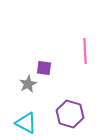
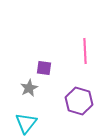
gray star: moved 1 px right, 4 px down
purple hexagon: moved 9 px right, 13 px up
cyan triangle: rotated 40 degrees clockwise
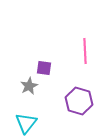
gray star: moved 2 px up
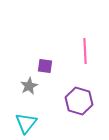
purple square: moved 1 px right, 2 px up
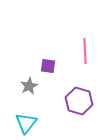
purple square: moved 3 px right
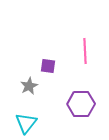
purple hexagon: moved 2 px right, 3 px down; rotated 16 degrees counterclockwise
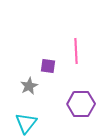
pink line: moved 9 px left
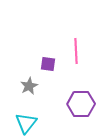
purple square: moved 2 px up
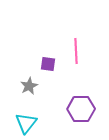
purple hexagon: moved 5 px down
